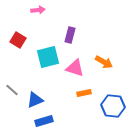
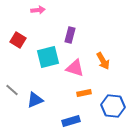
orange arrow: moved 1 px left, 1 px up; rotated 30 degrees clockwise
blue rectangle: moved 27 px right
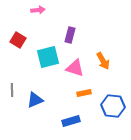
gray line: rotated 48 degrees clockwise
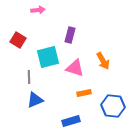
gray line: moved 17 px right, 13 px up
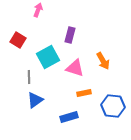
pink arrow: rotated 64 degrees counterclockwise
cyan square: rotated 15 degrees counterclockwise
blue triangle: rotated 12 degrees counterclockwise
blue rectangle: moved 2 px left, 4 px up
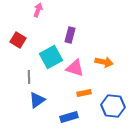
cyan square: moved 3 px right
orange arrow: moved 1 px right, 1 px down; rotated 48 degrees counterclockwise
blue triangle: moved 2 px right
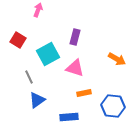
purple rectangle: moved 5 px right, 2 px down
cyan square: moved 3 px left, 3 px up
orange arrow: moved 13 px right, 3 px up; rotated 18 degrees clockwise
gray line: rotated 24 degrees counterclockwise
blue rectangle: rotated 12 degrees clockwise
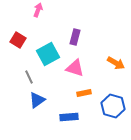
orange arrow: moved 1 px left, 4 px down
blue hexagon: rotated 10 degrees clockwise
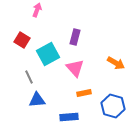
pink arrow: moved 1 px left
red square: moved 4 px right
pink triangle: rotated 30 degrees clockwise
blue triangle: rotated 30 degrees clockwise
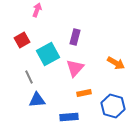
red square: rotated 28 degrees clockwise
pink triangle: rotated 24 degrees clockwise
